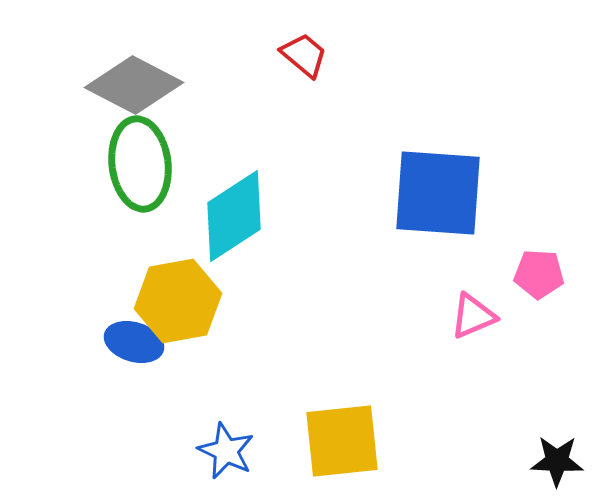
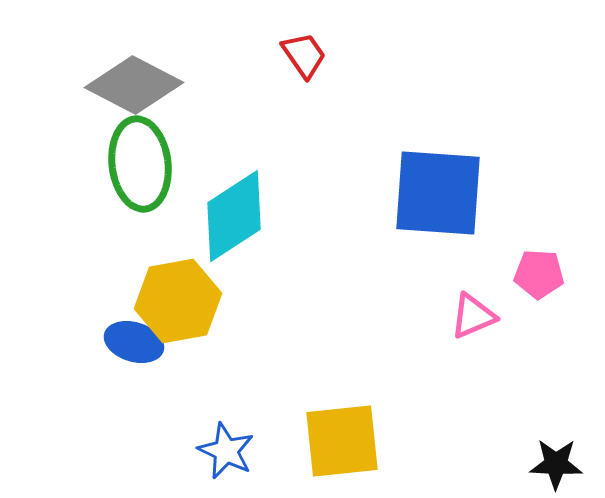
red trapezoid: rotated 15 degrees clockwise
black star: moved 1 px left, 3 px down
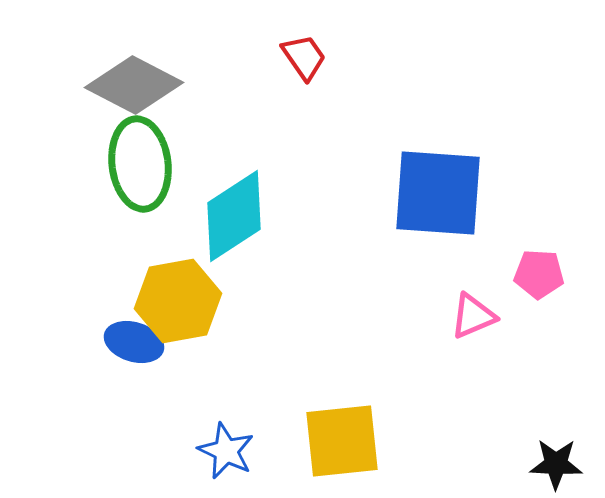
red trapezoid: moved 2 px down
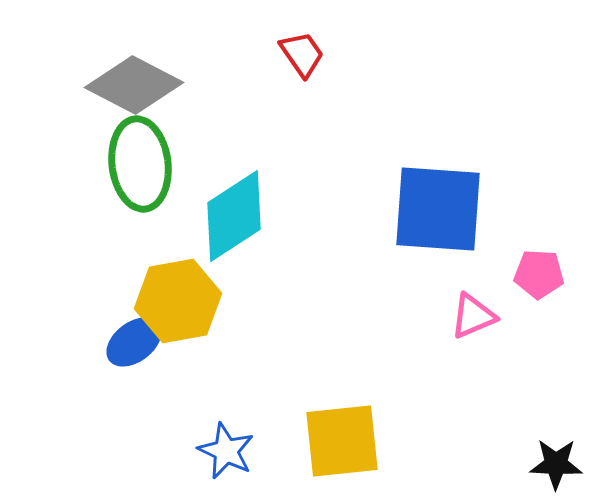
red trapezoid: moved 2 px left, 3 px up
blue square: moved 16 px down
blue ellipse: rotated 54 degrees counterclockwise
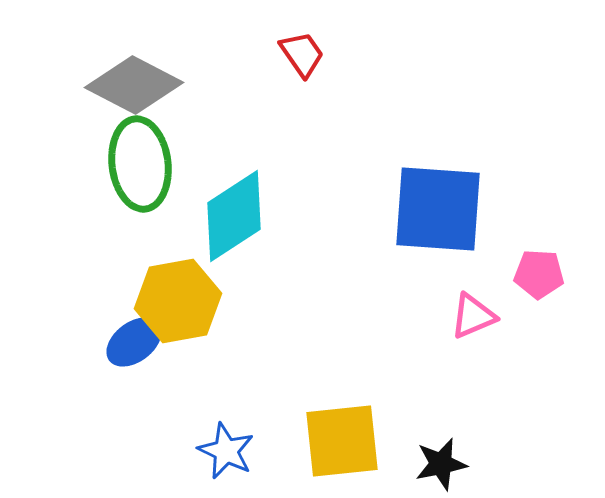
black star: moved 115 px left; rotated 14 degrees counterclockwise
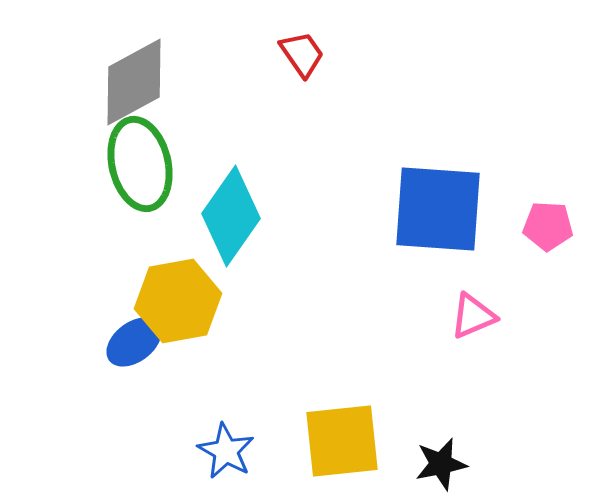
gray diamond: moved 3 px up; rotated 56 degrees counterclockwise
green ellipse: rotated 6 degrees counterclockwise
cyan diamond: moved 3 px left; rotated 22 degrees counterclockwise
pink pentagon: moved 9 px right, 48 px up
blue star: rotated 4 degrees clockwise
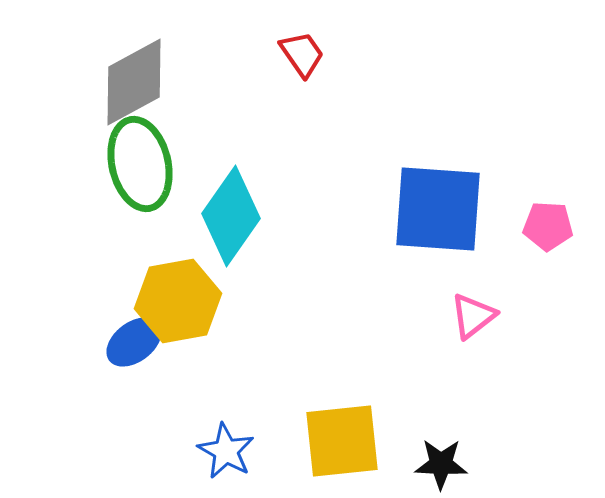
pink triangle: rotated 15 degrees counterclockwise
black star: rotated 14 degrees clockwise
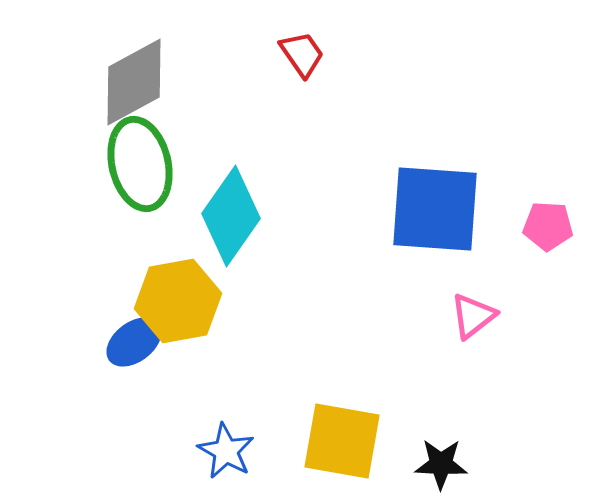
blue square: moved 3 px left
yellow square: rotated 16 degrees clockwise
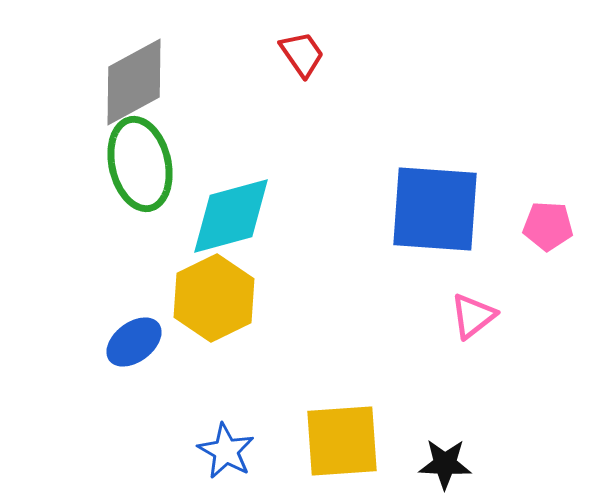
cyan diamond: rotated 40 degrees clockwise
yellow hexagon: moved 36 px right, 3 px up; rotated 16 degrees counterclockwise
yellow square: rotated 14 degrees counterclockwise
black star: moved 4 px right
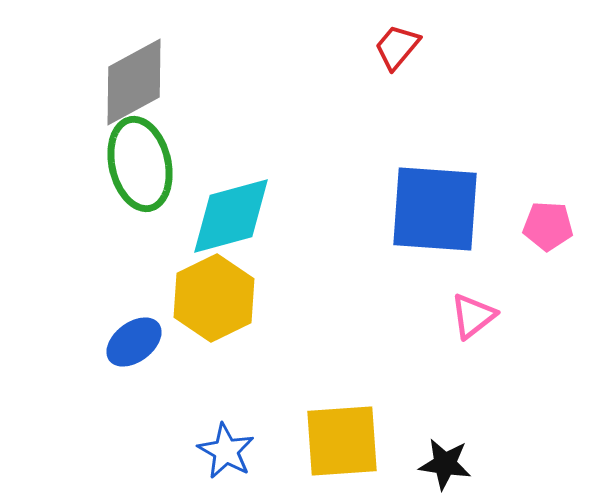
red trapezoid: moved 95 px right, 7 px up; rotated 105 degrees counterclockwise
black star: rotated 6 degrees clockwise
